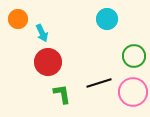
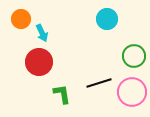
orange circle: moved 3 px right
red circle: moved 9 px left
pink circle: moved 1 px left
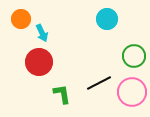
black line: rotated 10 degrees counterclockwise
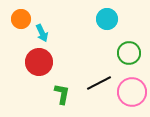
green circle: moved 5 px left, 3 px up
green L-shape: rotated 20 degrees clockwise
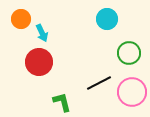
green L-shape: moved 8 px down; rotated 25 degrees counterclockwise
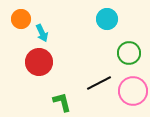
pink circle: moved 1 px right, 1 px up
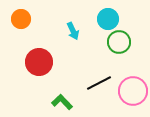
cyan circle: moved 1 px right
cyan arrow: moved 31 px right, 2 px up
green circle: moved 10 px left, 11 px up
green L-shape: rotated 30 degrees counterclockwise
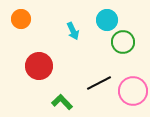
cyan circle: moved 1 px left, 1 px down
green circle: moved 4 px right
red circle: moved 4 px down
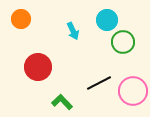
red circle: moved 1 px left, 1 px down
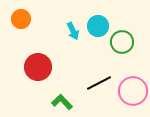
cyan circle: moved 9 px left, 6 px down
green circle: moved 1 px left
